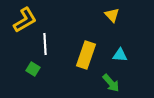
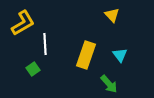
yellow L-shape: moved 2 px left, 3 px down
cyan triangle: rotated 49 degrees clockwise
green square: rotated 24 degrees clockwise
green arrow: moved 2 px left, 1 px down
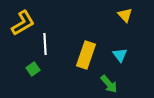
yellow triangle: moved 13 px right
